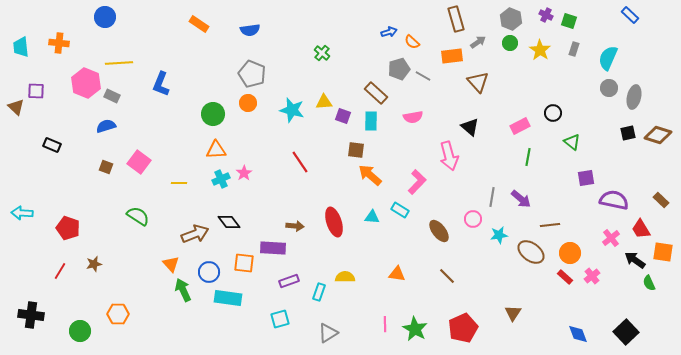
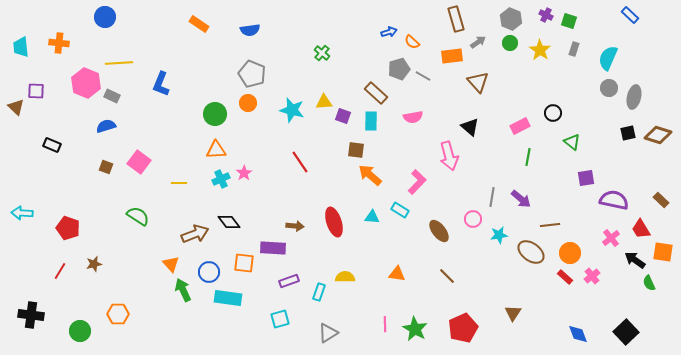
green circle at (213, 114): moved 2 px right
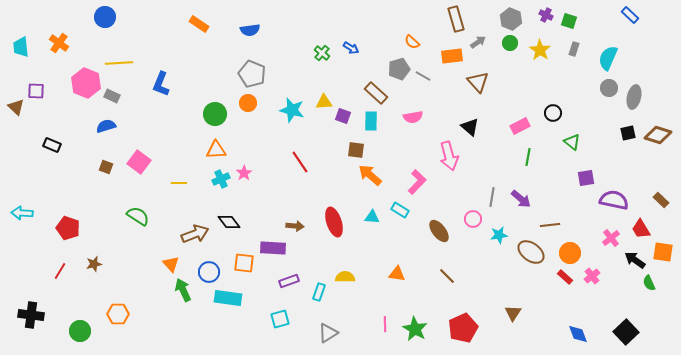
blue arrow at (389, 32): moved 38 px left, 16 px down; rotated 49 degrees clockwise
orange cross at (59, 43): rotated 30 degrees clockwise
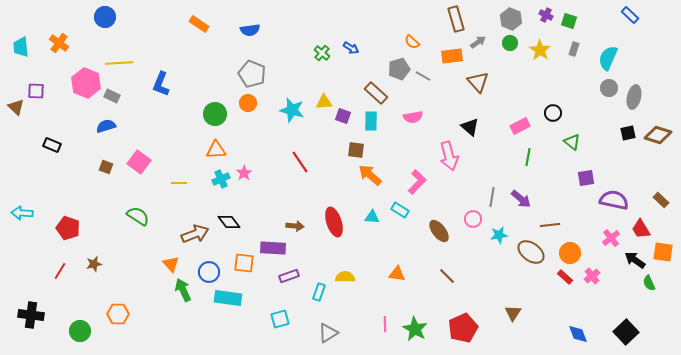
purple rectangle at (289, 281): moved 5 px up
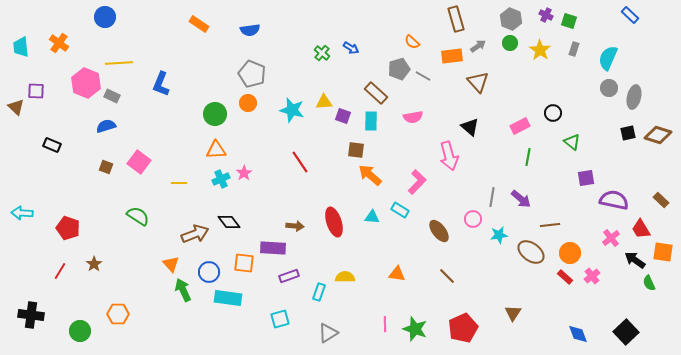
gray arrow at (478, 42): moved 4 px down
brown star at (94, 264): rotated 21 degrees counterclockwise
green star at (415, 329): rotated 10 degrees counterclockwise
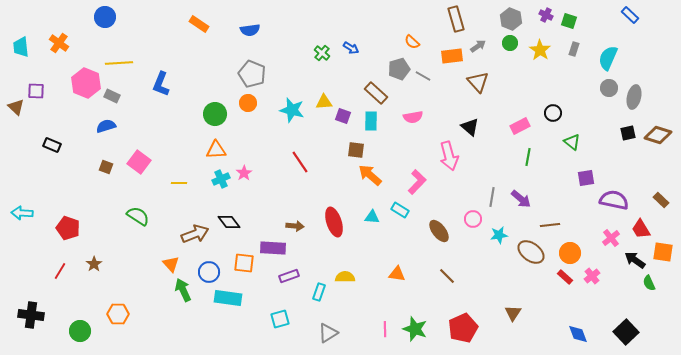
pink line at (385, 324): moved 5 px down
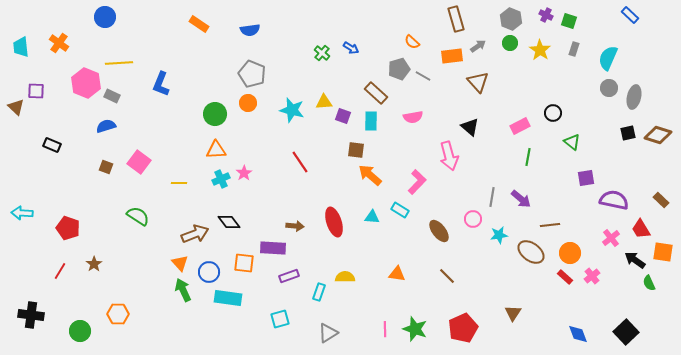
orange triangle at (171, 264): moved 9 px right, 1 px up
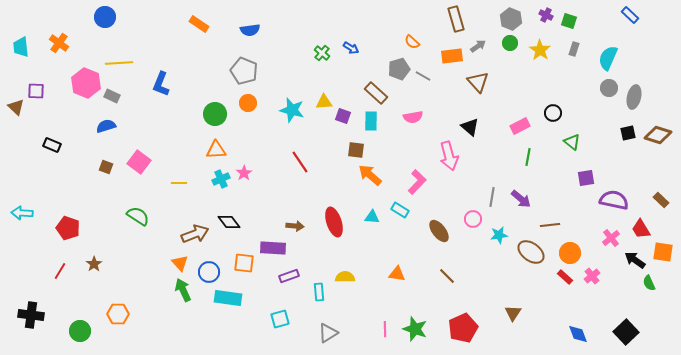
gray pentagon at (252, 74): moved 8 px left, 3 px up
cyan rectangle at (319, 292): rotated 24 degrees counterclockwise
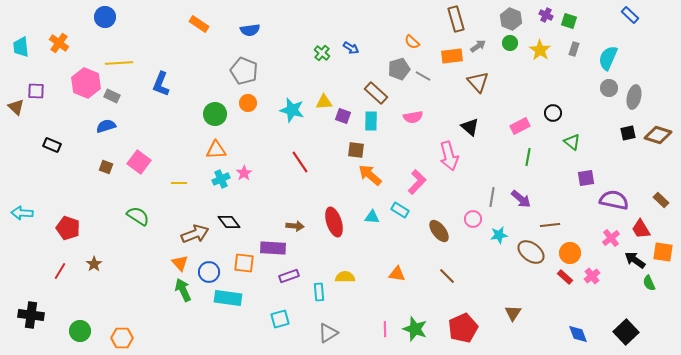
orange hexagon at (118, 314): moved 4 px right, 24 px down
